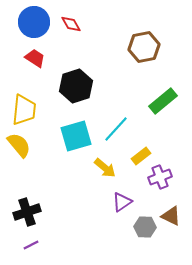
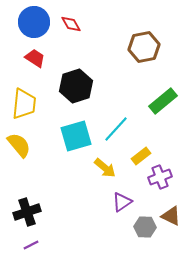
yellow trapezoid: moved 6 px up
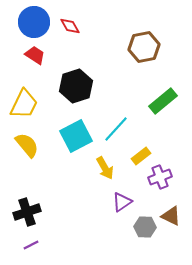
red diamond: moved 1 px left, 2 px down
red trapezoid: moved 3 px up
yellow trapezoid: rotated 20 degrees clockwise
cyan square: rotated 12 degrees counterclockwise
yellow semicircle: moved 8 px right
yellow arrow: rotated 20 degrees clockwise
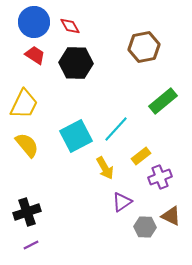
black hexagon: moved 23 px up; rotated 20 degrees clockwise
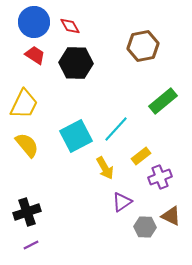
brown hexagon: moved 1 px left, 1 px up
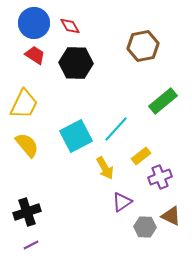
blue circle: moved 1 px down
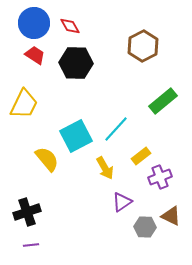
brown hexagon: rotated 16 degrees counterclockwise
yellow semicircle: moved 20 px right, 14 px down
purple line: rotated 21 degrees clockwise
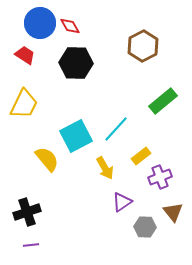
blue circle: moved 6 px right
red trapezoid: moved 10 px left
brown triangle: moved 2 px right, 4 px up; rotated 25 degrees clockwise
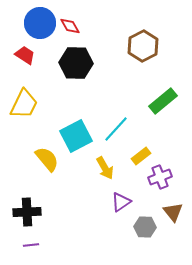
purple triangle: moved 1 px left
black cross: rotated 16 degrees clockwise
